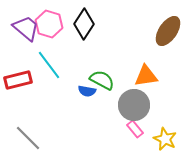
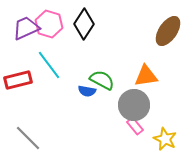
purple trapezoid: rotated 64 degrees counterclockwise
pink rectangle: moved 3 px up
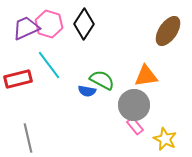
red rectangle: moved 1 px up
gray line: rotated 32 degrees clockwise
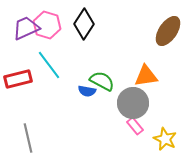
pink hexagon: moved 2 px left, 1 px down
green semicircle: moved 1 px down
gray circle: moved 1 px left, 2 px up
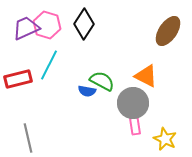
cyan line: rotated 64 degrees clockwise
orange triangle: rotated 35 degrees clockwise
pink rectangle: rotated 30 degrees clockwise
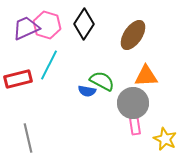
brown ellipse: moved 35 px left, 4 px down
orange triangle: rotated 30 degrees counterclockwise
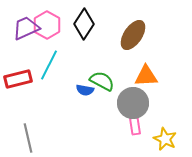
pink hexagon: rotated 12 degrees clockwise
blue semicircle: moved 2 px left, 1 px up
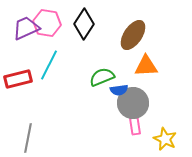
pink hexagon: moved 2 px up; rotated 20 degrees counterclockwise
orange triangle: moved 10 px up
green semicircle: moved 4 px up; rotated 50 degrees counterclockwise
blue semicircle: moved 34 px right; rotated 18 degrees counterclockwise
gray line: rotated 24 degrees clockwise
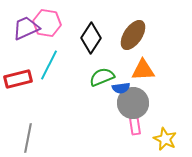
black diamond: moved 7 px right, 14 px down
orange triangle: moved 3 px left, 4 px down
blue semicircle: moved 2 px right, 2 px up
